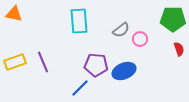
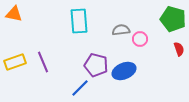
green pentagon: rotated 15 degrees clockwise
gray semicircle: rotated 150 degrees counterclockwise
purple pentagon: rotated 10 degrees clockwise
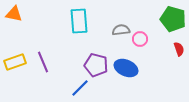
blue ellipse: moved 2 px right, 3 px up; rotated 45 degrees clockwise
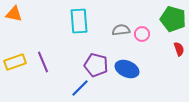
pink circle: moved 2 px right, 5 px up
blue ellipse: moved 1 px right, 1 px down
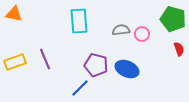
purple line: moved 2 px right, 3 px up
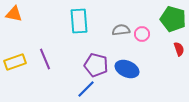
blue line: moved 6 px right, 1 px down
